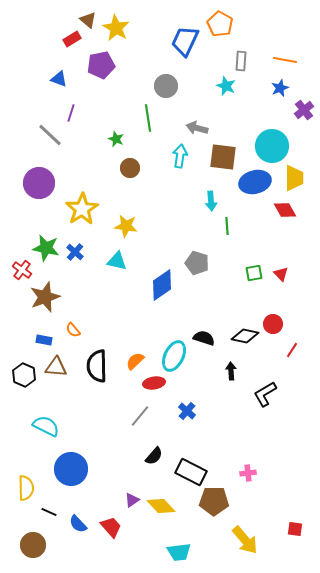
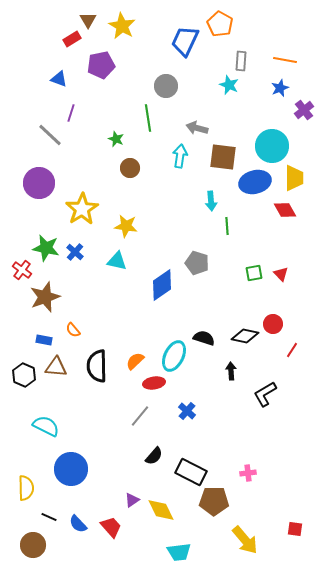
brown triangle at (88, 20): rotated 18 degrees clockwise
yellow star at (116, 28): moved 6 px right, 2 px up
cyan star at (226, 86): moved 3 px right, 1 px up
yellow diamond at (161, 506): moved 4 px down; rotated 16 degrees clockwise
black line at (49, 512): moved 5 px down
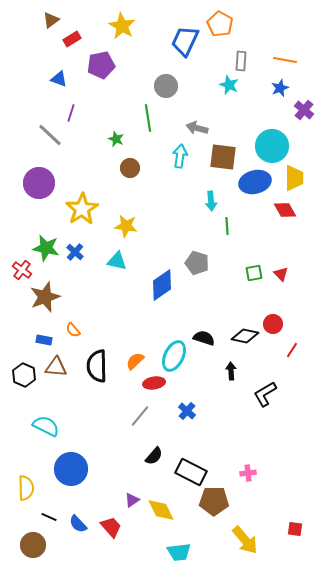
brown triangle at (88, 20): moved 37 px left; rotated 24 degrees clockwise
purple cross at (304, 110): rotated 12 degrees counterclockwise
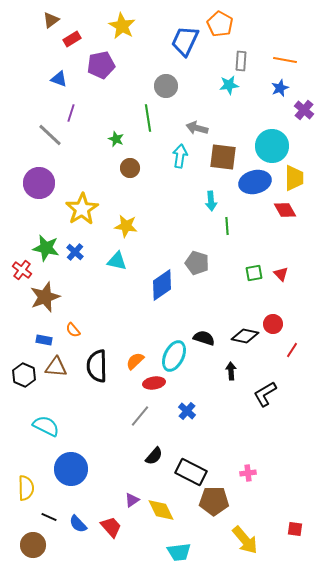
cyan star at (229, 85): rotated 30 degrees counterclockwise
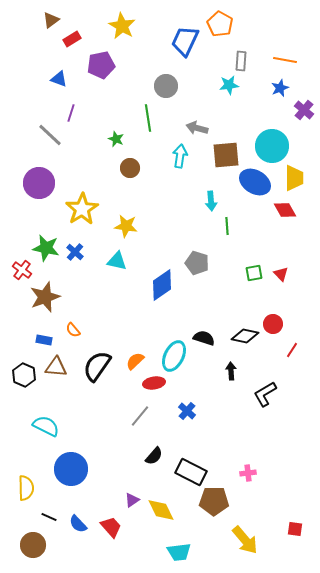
brown square at (223, 157): moved 3 px right, 2 px up; rotated 12 degrees counterclockwise
blue ellipse at (255, 182): rotated 44 degrees clockwise
black semicircle at (97, 366): rotated 36 degrees clockwise
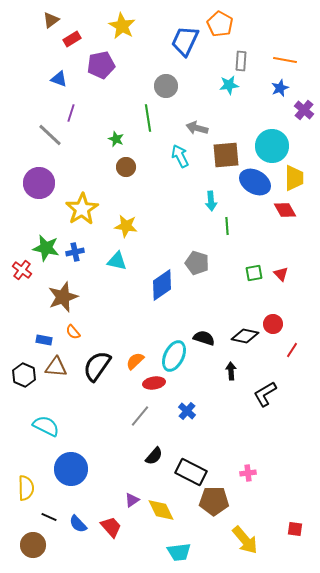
cyan arrow at (180, 156): rotated 35 degrees counterclockwise
brown circle at (130, 168): moved 4 px left, 1 px up
blue cross at (75, 252): rotated 36 degrees clockwise
brown star at (45, 297): moved 18 px right
orange semicircle at (73, 330): moved 2 px down
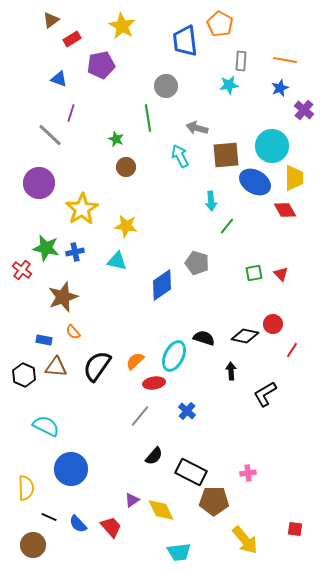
blue trapezoid at (185, 41): rotated 32 degrees counterclockwise
green line at (227, 226): rotated 42 degrees clockwise
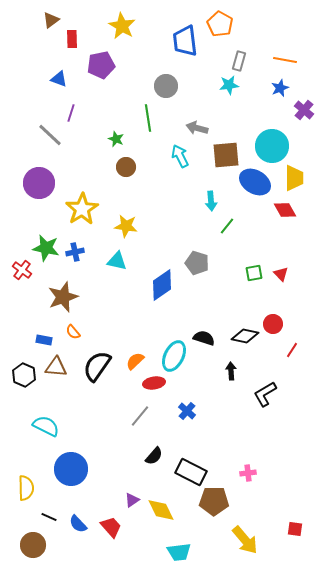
red rectangle at (72, 39): rotated 60 degrees counterclockwise
gray rectangle at (241, 61): moved 2 px left; rotated 12 degrees clockwise
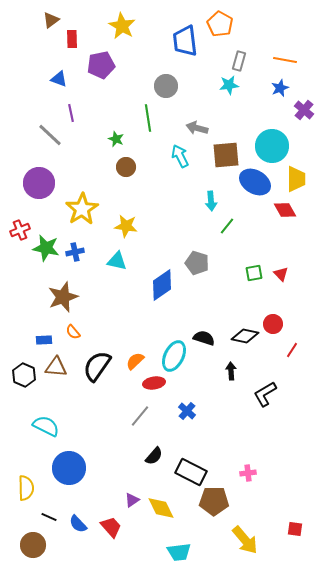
purple line at (71, 113): rotated 30 degrees counterclockwise
yellow trapezoid at (294, 178): moved 2 px right, 1 px down
red cross at (22, 270): moved 2 px left, 40 px up; rotated 30 degrees clockwise
blue rectangle at (44, 340): rotated 14 degrees counterclockwise
blue circle at (71, 469): moved 2 px left, 1 px up
yellow diamond at (161, 510): moved 2 px up
